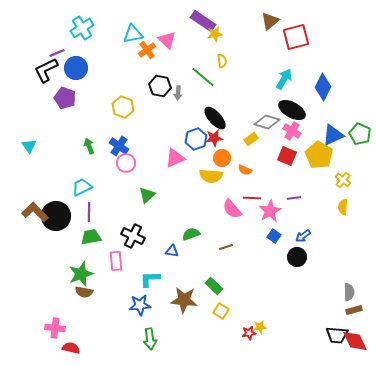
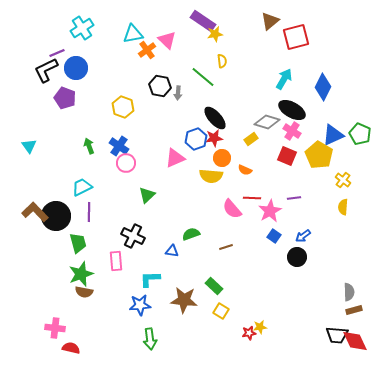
green trapezoid at (91, 237): moved 13 px left, 6 px down; rotated 85 degrees clockwise
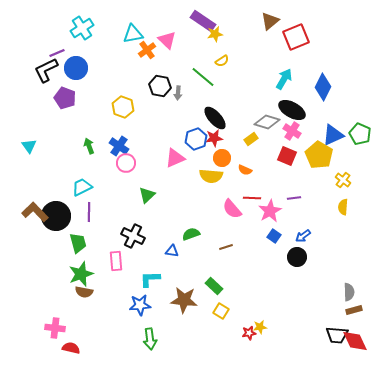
red square at (296, 37): rotated 8 degrees counterclockwise
yellow semicircle at (222, 61): rotated 64 degrees clockwise
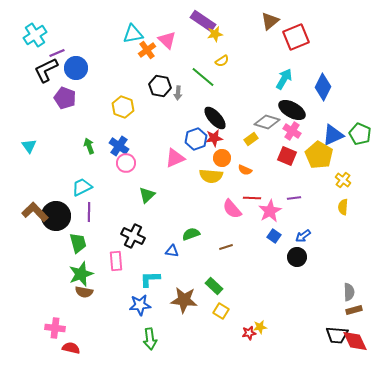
cyan cross at (82, 28): moved 47 px left, 7 px down
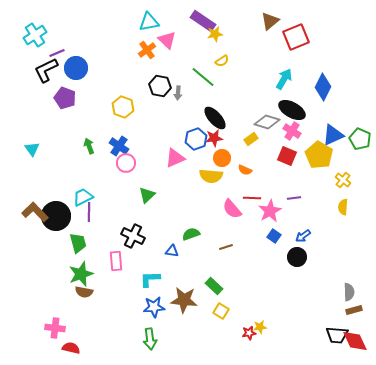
cyan triangle at (133, 34): moved 16 px right, 12 px up
green pentagon at (360, 134): moved 5 px down
cyan triangle at (29, 146): moved 3 px right, 3 px down
cyan trapezoid at (82, 187): moved 1 px right, 10 px down
blue star at (140, 305): moved 14 px right, 2 px down
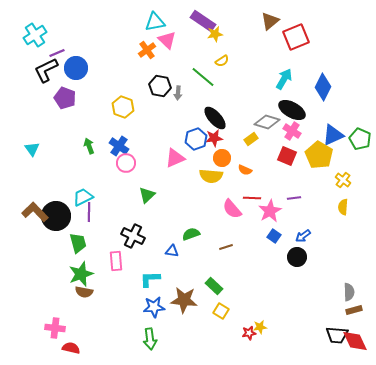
cyan triangle at (149, 22): moved 6 px right
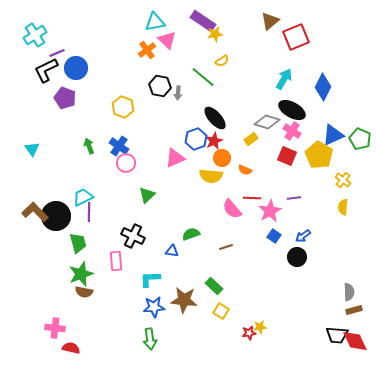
red star at (214, 138): moved 3 px down; rotated 18 degrees counterclockwise
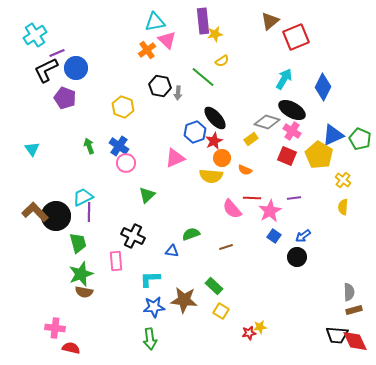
purple rectangle at (203, 21): rotated 50 degrees clockwise
blue hexagon at (196, 139): moved 1 px left, 7 px up
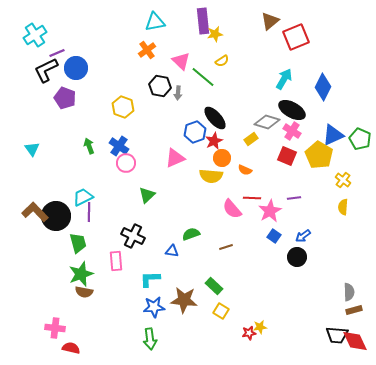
pink triangle at (167, 40): moved 14 px right, 21 px down
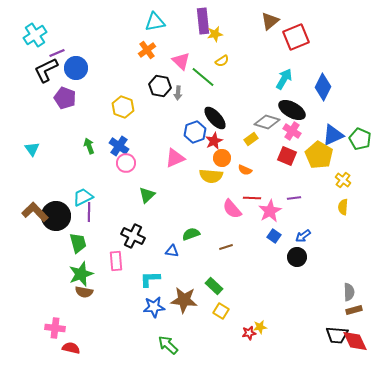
green arrow at (150, 339): moved 18 px right, 6 px down; rotated 140 degrees clockwise
